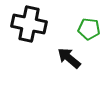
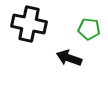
black arrow: rotated 20 degrees counterclockwise
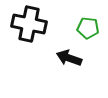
green pentagon: moved 1 px left, 1 px up
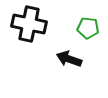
black arrow: moved 1 px down
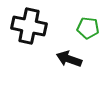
black cross: moved 2 px down
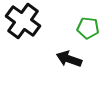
black cross: moved 6 px left, 5 px up; rotated 24 degrees clockwise
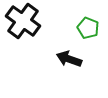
green pentagon: rotated 15 degrees clockwise
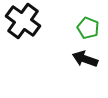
black arrow: moved 16 px right
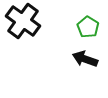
green pentagon: moved 1 px up; rotated 10 degrees clockwise
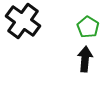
black arrow: rotated 75 degrees clockwise
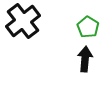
black cross: rotated 16 degrees clockwise
